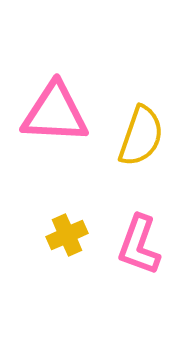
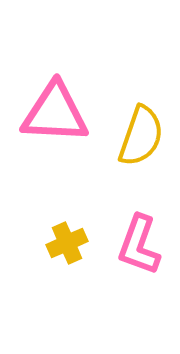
yellow cross: moved 8 px down
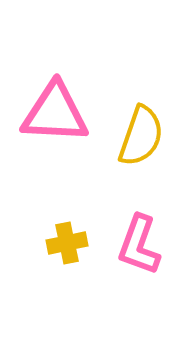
yellow cross: rotated 12 degrees clockwise
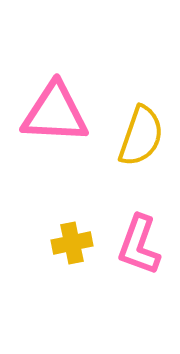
yellow cross: moved 5 px right
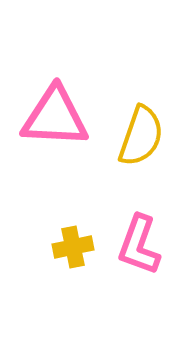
pink triangle: moved 4 px down
yellow cross: moved 1 px right, 4 px down
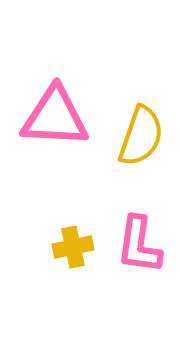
pink L-shape: rotated 12 degrees counterclockwise
